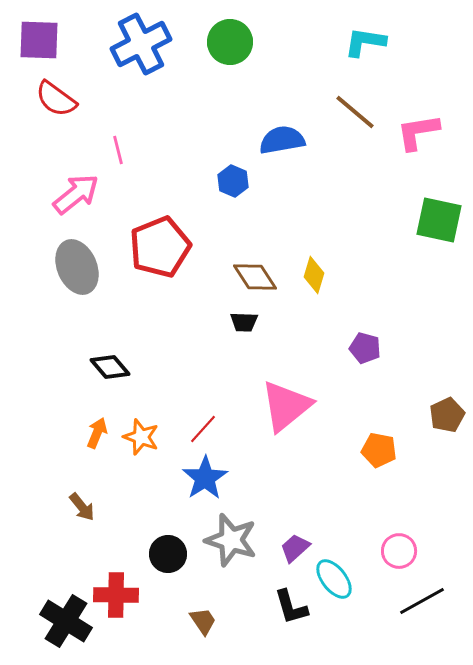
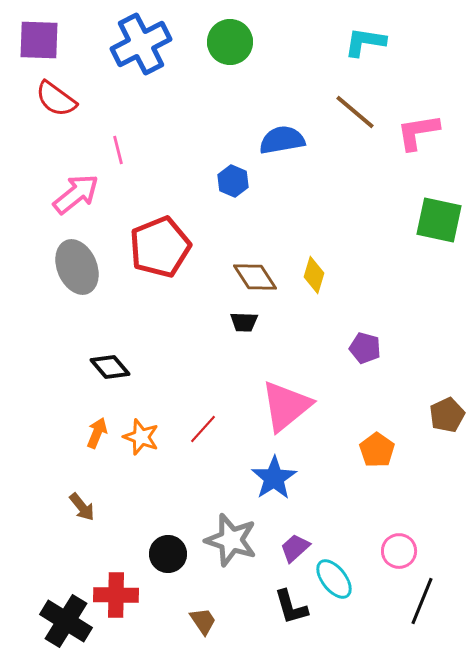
orange pentagon: moved 2 px left; rotated 24 degrees clockwise
blue star: moved 69 px right
black line: rotated 39 degrees counterclockwise
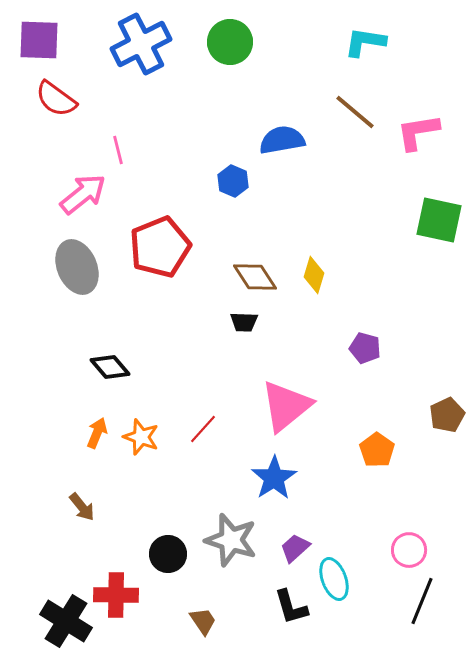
pink arrow: moved 7 px right
pink circle: moved 10 px right, 1 px up
cyan ellipse: rotated 18 degrees clockwise
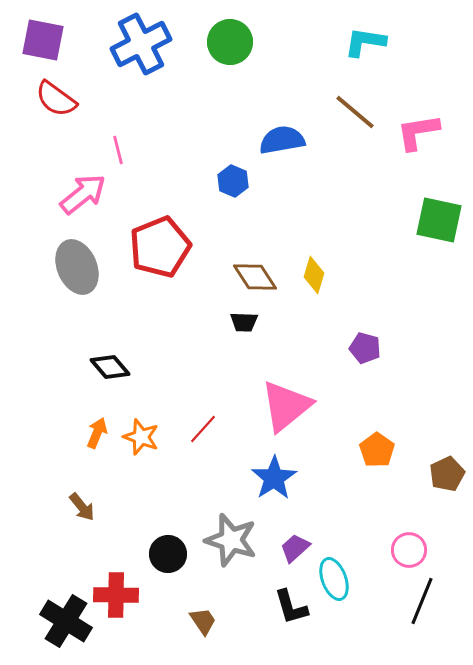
purple square: moved 4 px right; rotated 9 degrees clockwise
brown pentagon: moved 59 px down
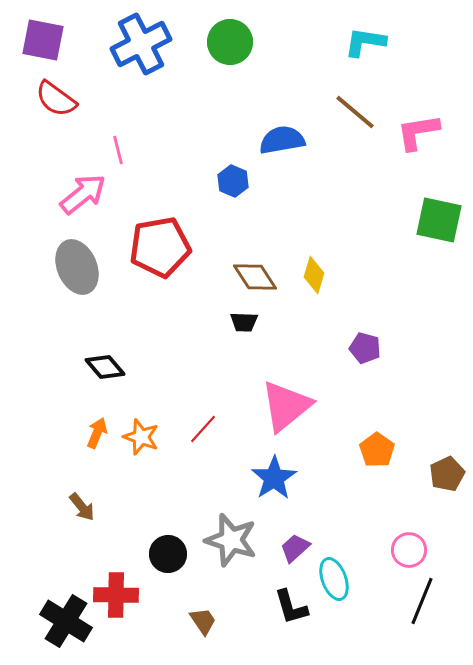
red pentagon: rotated 12 degrees clockwise
black diamond: moved 5 px left
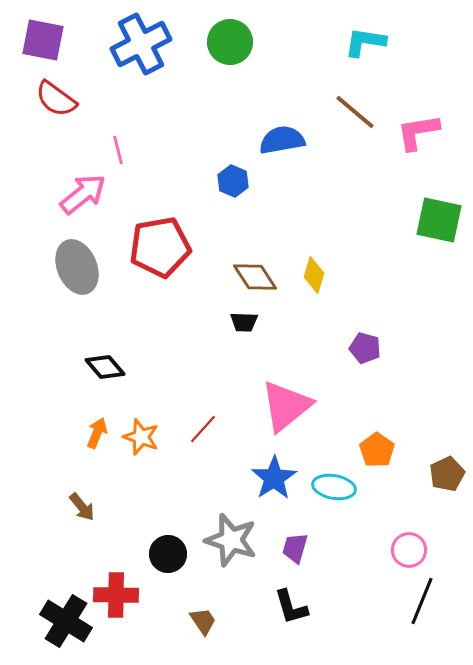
purple trapezoid: rotated 32 degrees counterclockwise
cyan ellipse: moved 92 px up; rotated 60 degrees counterclockwise
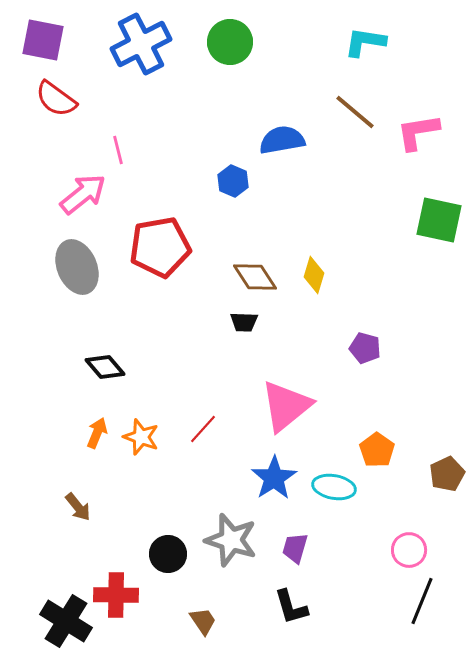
brown arrow: moved 4 px left
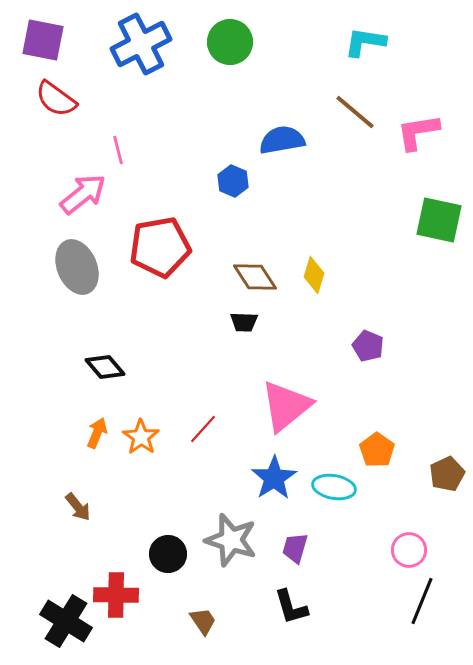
purple pentagon: moved 3 px right, 2 px up; rotated 8 degrees clockwise
orange star: rotated 15 degrees clockwise
